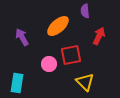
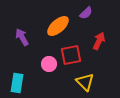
purple semicircle: moved 1 px right, 2 px down; rotated 128 degrees counterclockwise
red arrow: moved 5 px down
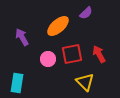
red arrow: moved 13 px down; rotated 54 degrees counterclockwise
red square: moved 1 px right, 1 px up
pink circle: moved 1 px left, 5 px up
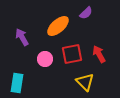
pink circle: moved 3 px left
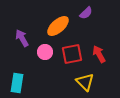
purple arrow: moved 1 px down
pink circle: moved 7 px up
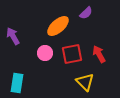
purple arrow: moved 9 px left, 2 px up
pink circle: moved 1 px down
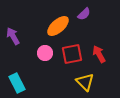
purple semicircle: moved 2 px left, 1 px down
cyan rectangle: rotated 36 degrees counterclockwise
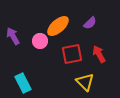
purple semicircle: moved 6 px right, 9 px down
pink circle: moved 5 px left, 12 px up
cyan rectangle: moved 6 px right
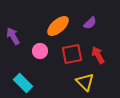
pink circle: moved 10 px down
red arrow: moved 1 px left, 1 px down
cyan rectangle: rotated 18 degrees counterclockwise
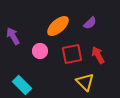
cyan rectangle: moved 1 px left, 2 px down
